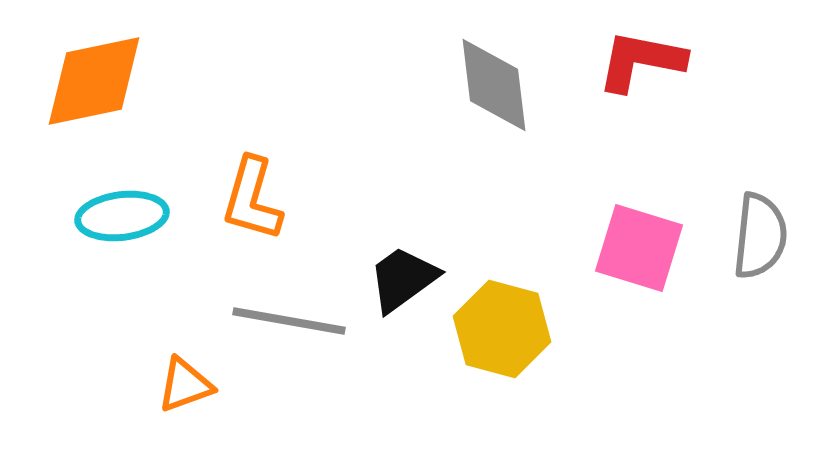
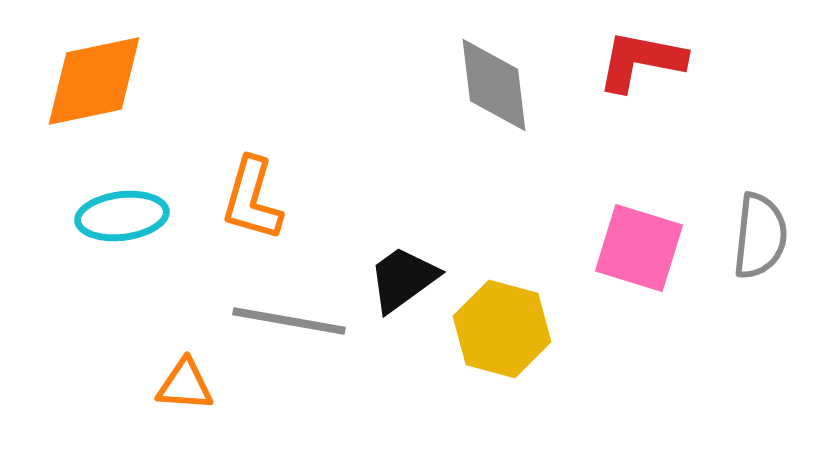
orange triangle: rotated 24 degrees clockwise
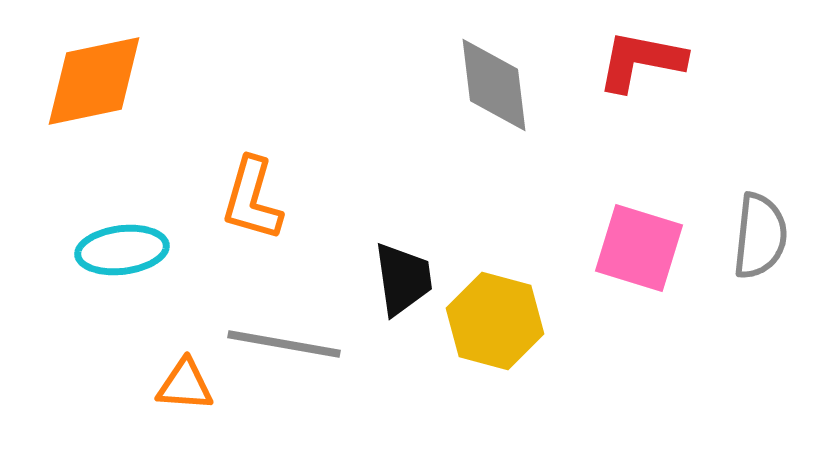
cyan ellipse: moved 34 px down
black trapezoid: rotated 118 degrees clockwise
gray line: moved 5 px left, 23 px down
yellow hexagon: moved 7 px left, 8 px up
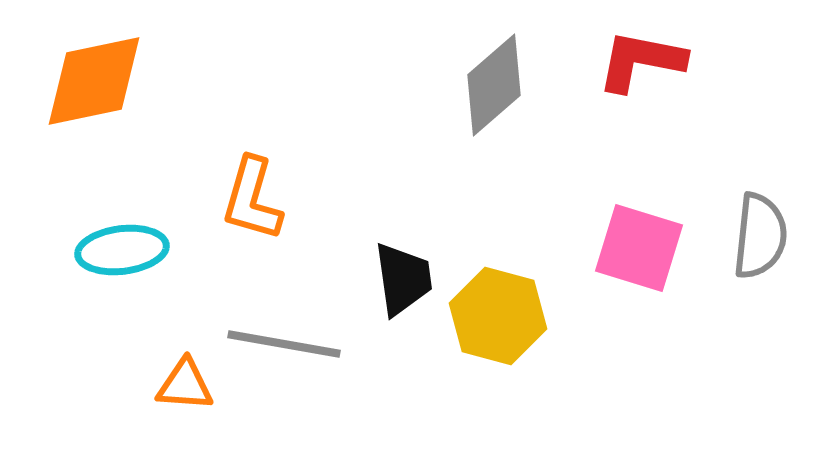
gray diamond: rotated 56 degrees clockwise
yellow hexagon: moved 3 px right, 5 px up
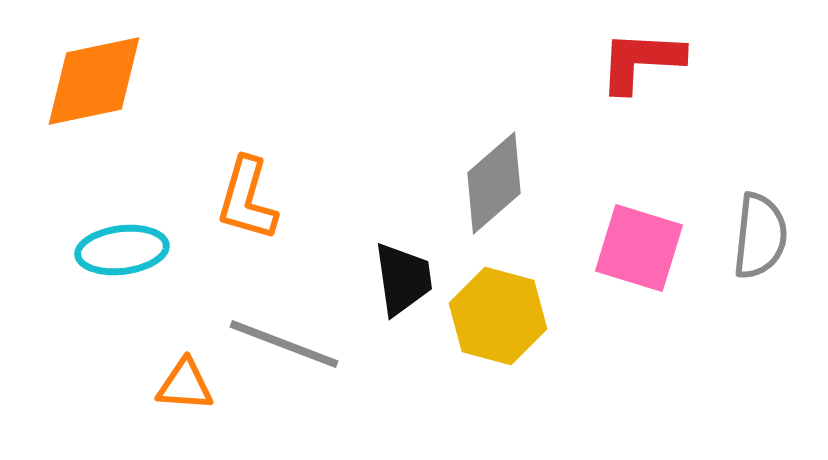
red L-shape: rotated 8 degrees counterclockwise
gray diamond: moved 98 px down
orange L-shape: moved 5 px left
gray line: rotated 11 degrees clockwise
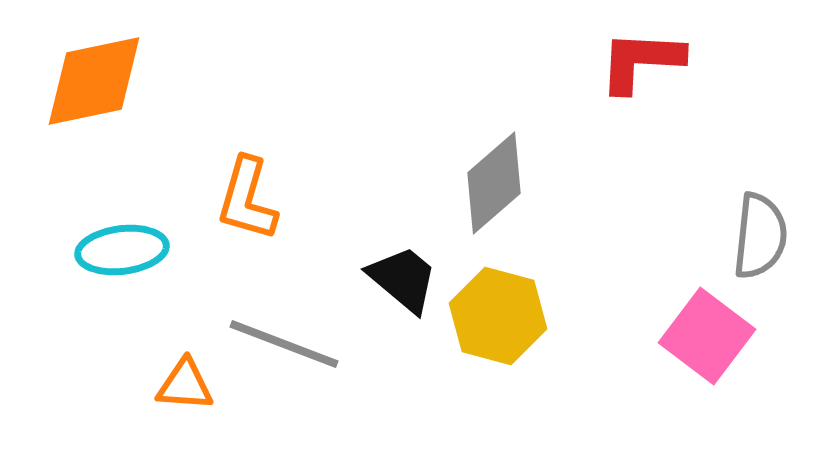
pink square: moved 68 px right, 88 px down; rotated 20 degrees clockwise
black trapezoid: rotated 42 degrees counterclockwise
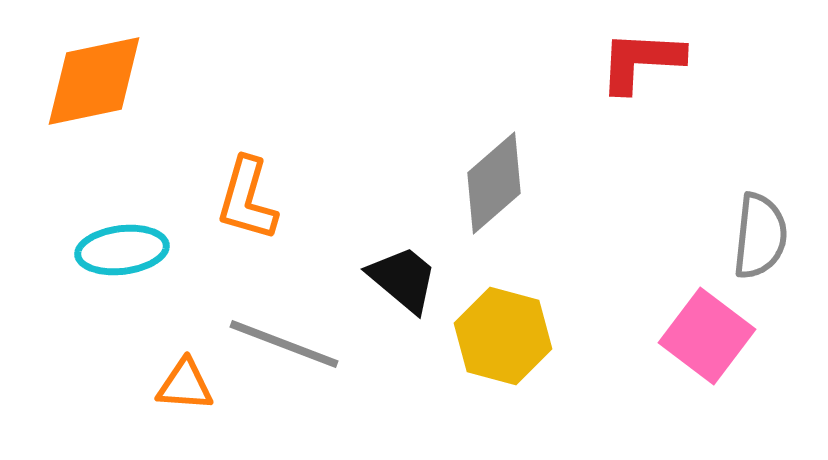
yellow hexagon: moved 5 px right, 20 px down
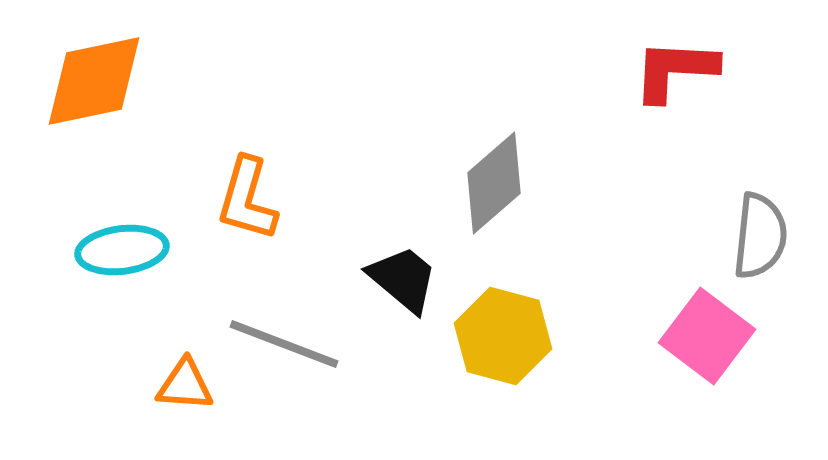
red L-shape: moved 34 px right, 9 px down
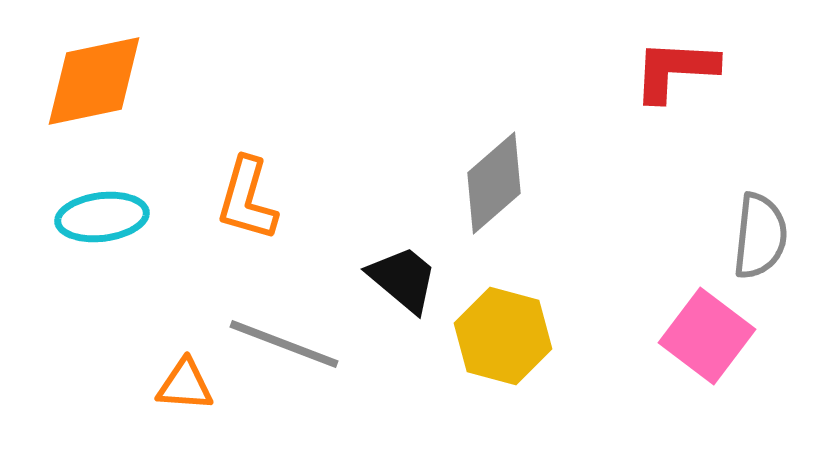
cyan ellipse: moved 20 px left, 33 px up
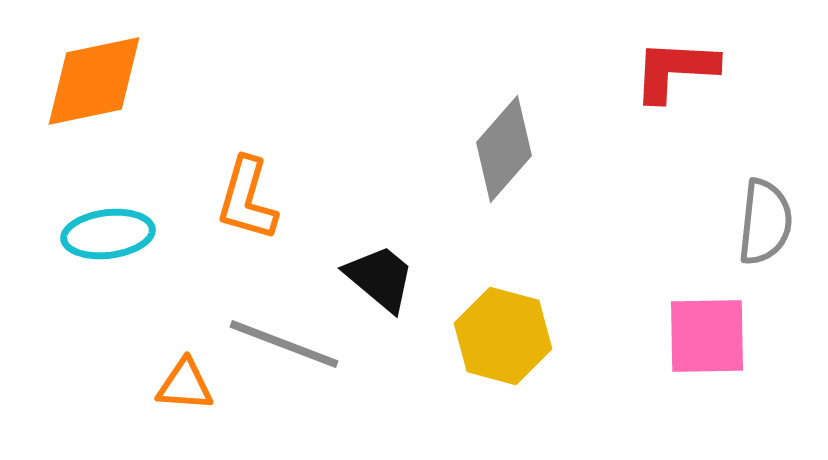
gray diamond: moved 10 px right, 34 px up; rotated 8 degrees counterclockwise
cyan ellipse: moved 6 px right, 17 px down
gray semicircle: moved 5 px right, 14 px up
black trapezoid: moved 23 px left, 1 px up
pink square: rotated 38 degrees counterclockwise
